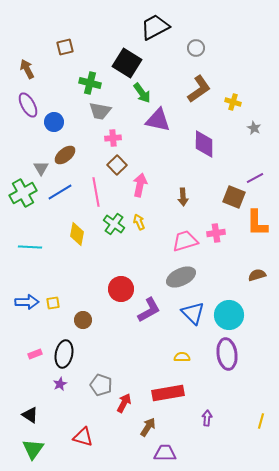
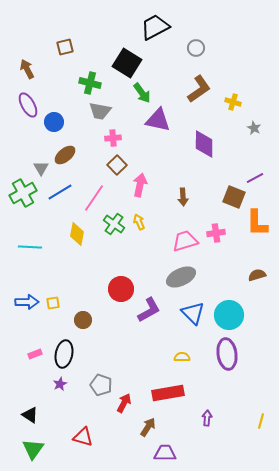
pink line at (96, 192): moved 2 px left, 6 px down; rotated 44 degrees clockwise
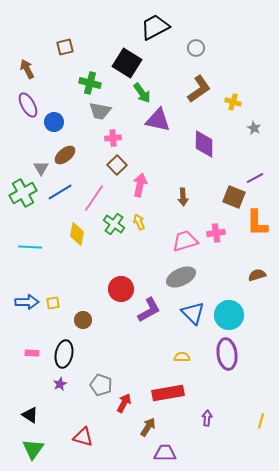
pink rectangle at (35, 354): moved 3 px left, 1 px up; rotated 24 degrees clockwise
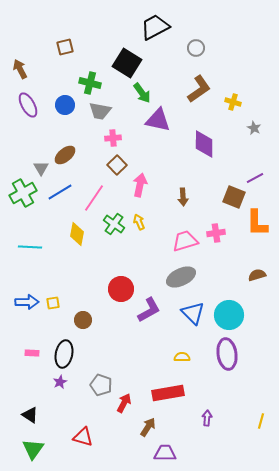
brown arrow at (27, 69): moved 7 px left
blue circle at (54, 122): moved 11 px right, 17 px up
purple star at (60, 384): moved 2 px up
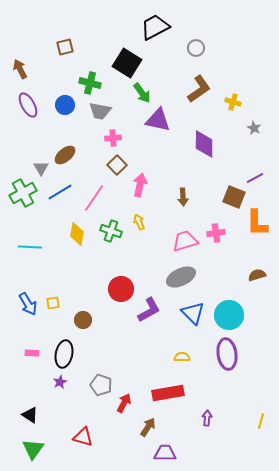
green cross at (114, 224): moved 3 px left, 7 px down; rotated 15 degrees counterclockwise
blue arrow at (27, 302): moved 1 px right, 2 px down; rotated 60 degrees clockwise
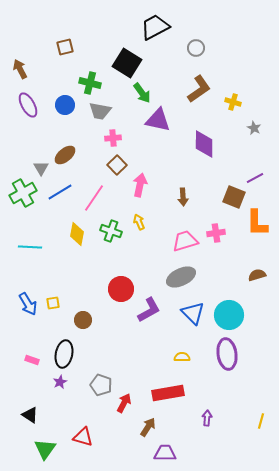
pink rectangle at (32, 353): moved 7 px down; rotated 16 degrees clockwise
green triangle at (33, 449): moved 12 px right
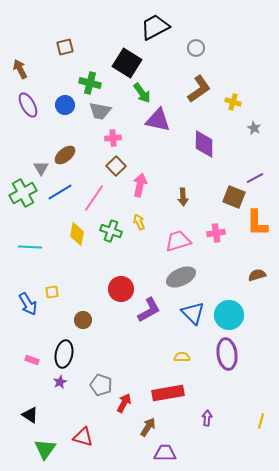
brown square at (117, 165): moved 1 px left, 1 px down
pink trapezoid at (185, 241): moved 7 px left
yellow square at (53, 303): moved 1 px left, 11 px up
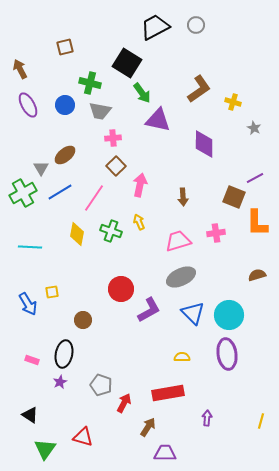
gray circle at (196, 48): moved 23 px up
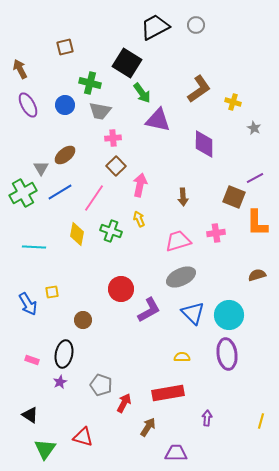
yellow arrow at (139, 222): moved 3 px up
cyan line at (30, 247): moved 4 px right
purple trapezoid at (165, 453): moved 11 px right
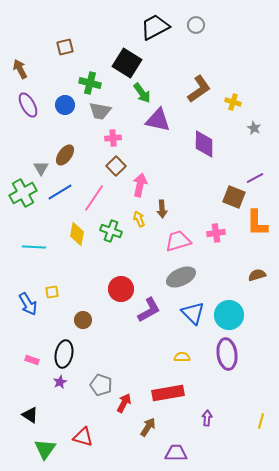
brown ellipse at (65, 155): rotated 15 degrees counterclockwise
brown arrow at (183, 197): moved 21 px left, 12 px down
